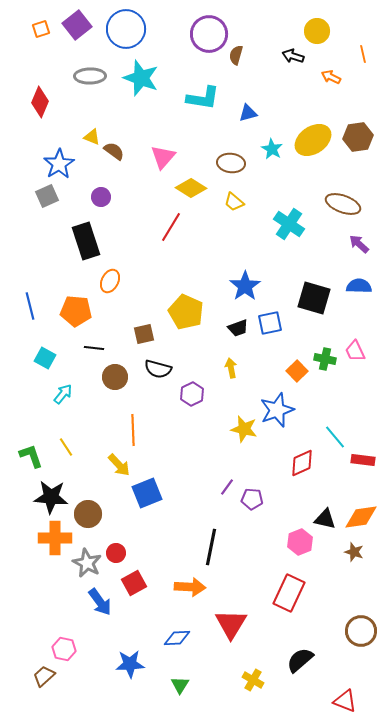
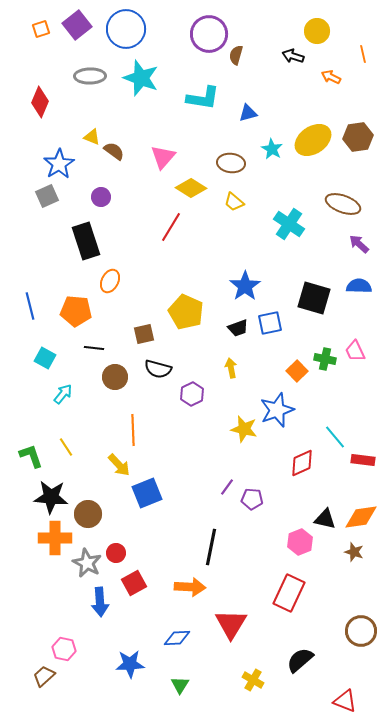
blue arrow at (100, 602): rotated 32 degrees clockwise
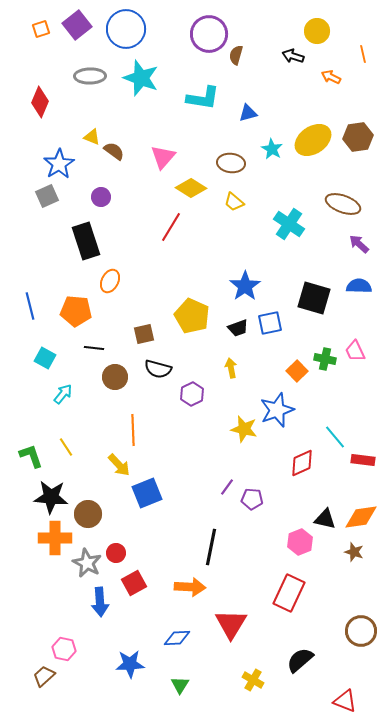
yellow pentagon at (186, 312): moved 6 px right, 4 px down
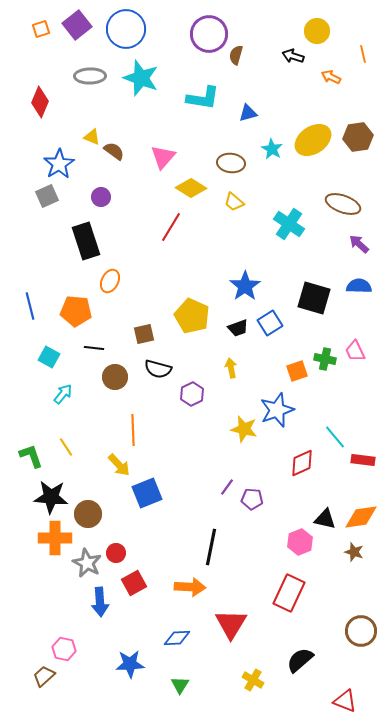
blue square at (270, 323): rotated 20 degrees counterclockwise
cyan square at (45, 358): moved 4 px right, 1 px up
orange square at (297, 371): rotated 25 degrees clockwise
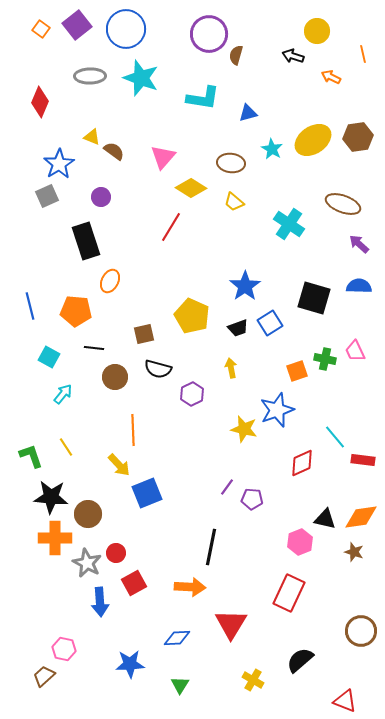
orange square at (41, 29): rotated 36 degrees counterclockwise
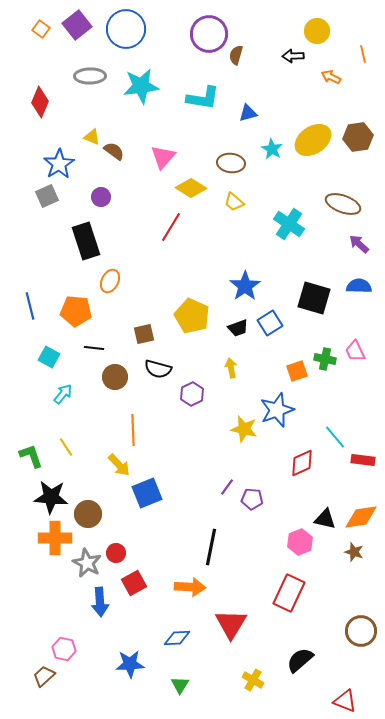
black arrow at (293, 56): rotated 20 degrees counterclockwise
cyan star at (141, 78): moved 8 px down; rotated 27 degrees counterclockwise
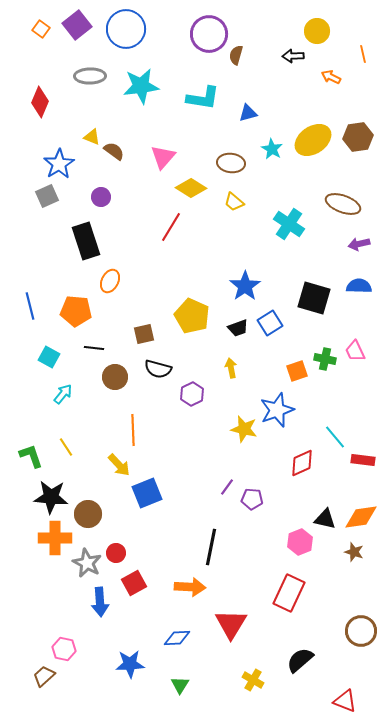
purple arrow at (359, 244): rotated 55 degrees counterclockwise
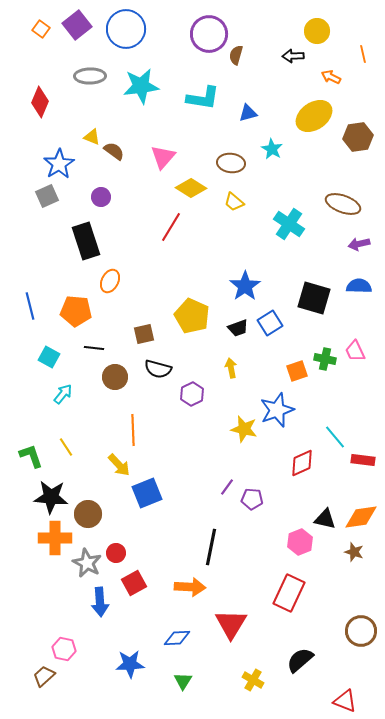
yellow ellipse at (313, 140): moved 1 px right, 24 px up
green triangle at (180, 685): moved 3 px right, 4 px up
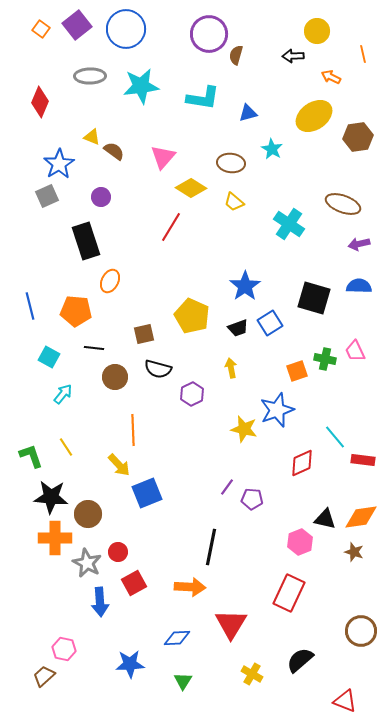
red circle at (116, 553): moved 2 px right, 1 px up
yellow cross at (253, 680): moved 1 px left, 6 px up
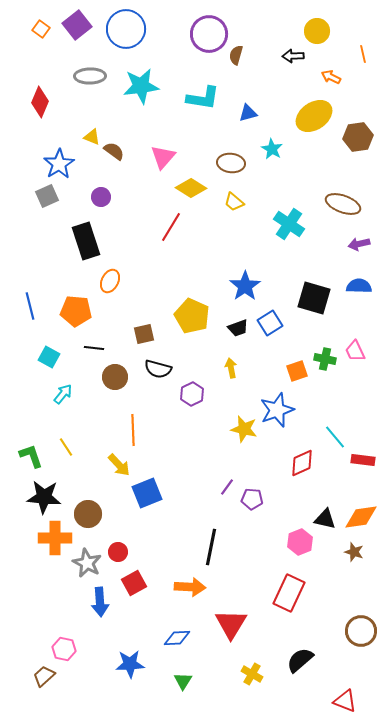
black star at (51, 497): moved 7 px left
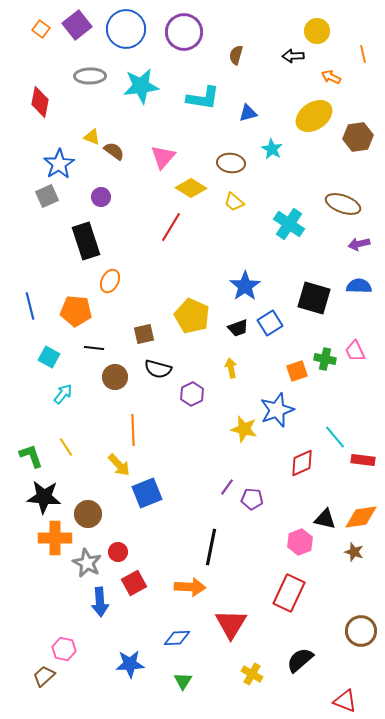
purple circle at (209, 34): moved 25 px left, 2 px up
red diamond at (40, 102): rotated 12 degrees counterclockwise
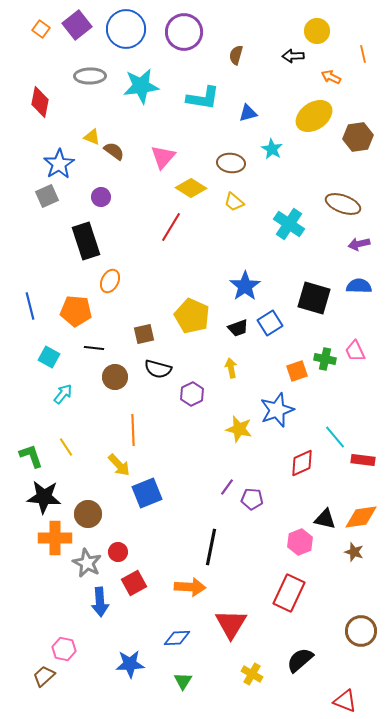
yellow star at (244, 429): moved 5 px left
